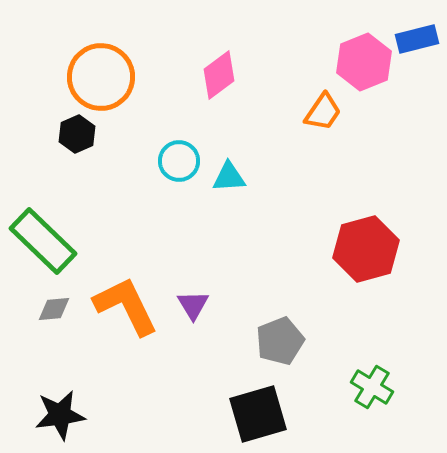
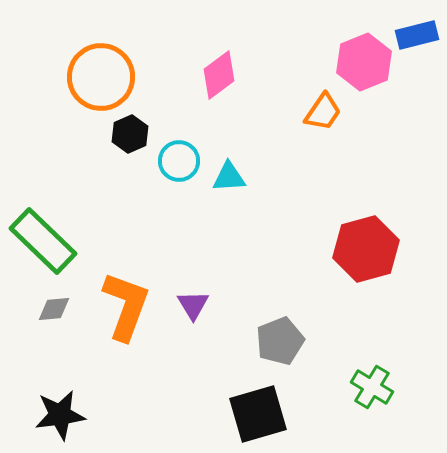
blue rectangle: moved 4 px up
black hexagon: moved 53 px right
orange L-shape: rotated 46 degrees clockwise
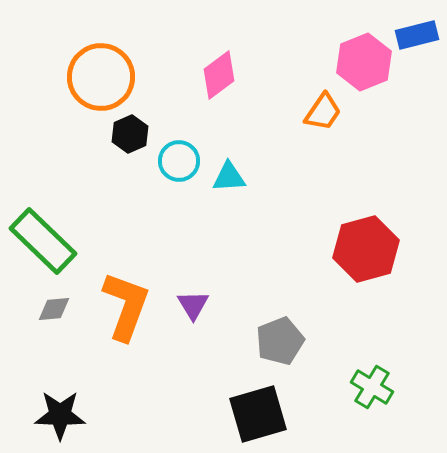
black star: rotated 9 degrees clockwise
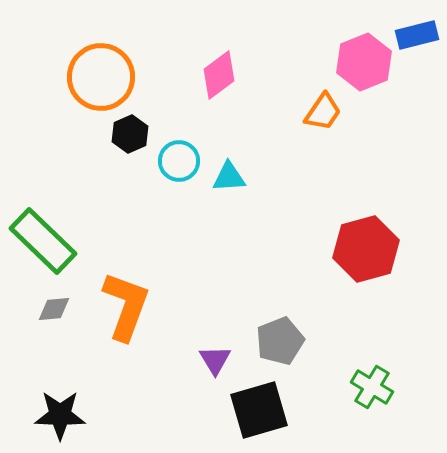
purple triangle: moved 22 px right, 55 px down
black square: moved 1 px right, 4 px up
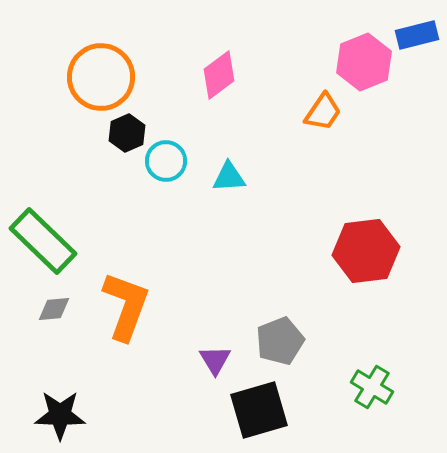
black hexagon: moved 3 px left, 1 px up
cyan circle: moved 13 px left
red hexagon: moved 2 px down; rotated 8 degrees clockwise
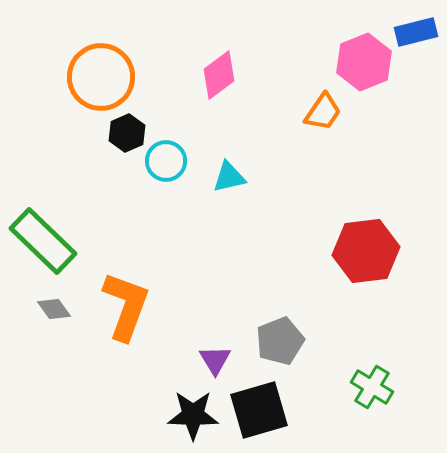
blue rectangle: moved 1 px left, 3 px up
cyan triangle: rotated 9 degrees counterclockwise
gray diamond: rotated 60 degrees clockwise
black star: moved 133 px right
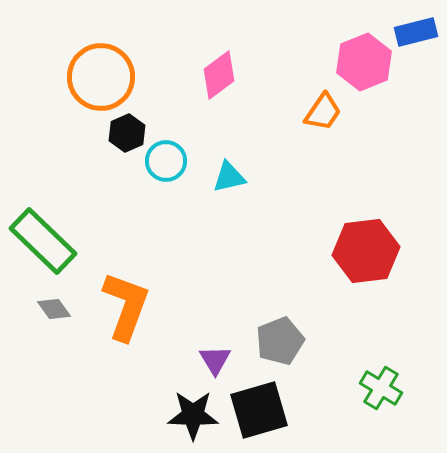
green cross: moved 9 px right, 1 px down
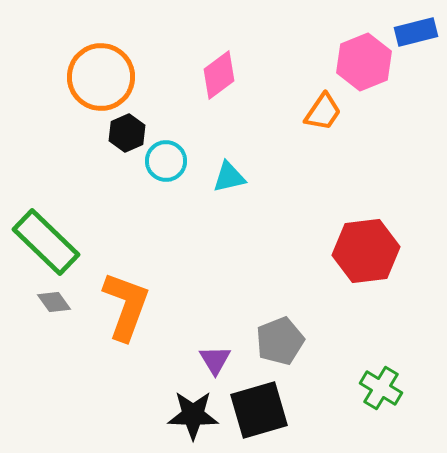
green rectangle: moved 3 px right, 1 px down
gray diamond: moved 7 px up
